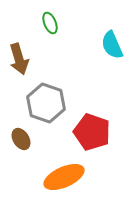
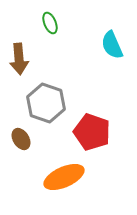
brown arrow: rotated 12 degrees clockwise
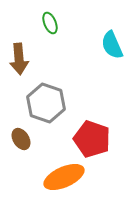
red pentagon: moved 7 px down
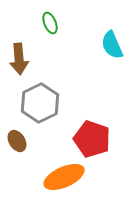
gray hexagon: moved 6 px left; rotated 15 degrees clockwise
brown ellipse: moved 4 px left, 2 px down
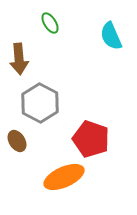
green ellipse: rotated 10 degrees counterclockwise
cyan semicircle: moved 1 px left, 9 px up
gray hexagon: rotated 6 degrees counterclockwise
red pentagon: moved 1 px left
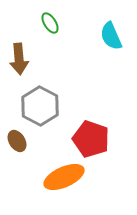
gray hexagon: moved 3 px down
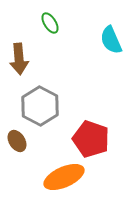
cyan semicircle: moved 4 px down
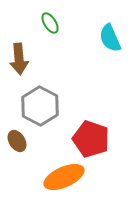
cyan semicircle: moved 1 px left, 2 px up
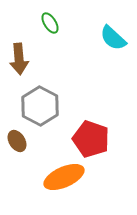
cyan semicircle: moved 3 px right; rotated 24 degrees counterclockwise
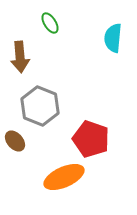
cyan semicircle: rotated 52 degrees clockwise
brown arrow: moved 1 px right, 2 px up
gray hexagon: rotated 6 degrees counterclockwise
brown ellipse: moved 2 px left; rotated 10 degrees counterclockwise
